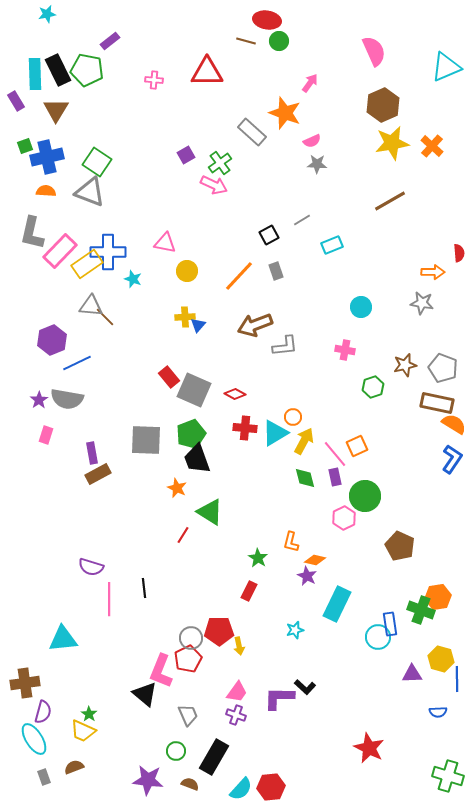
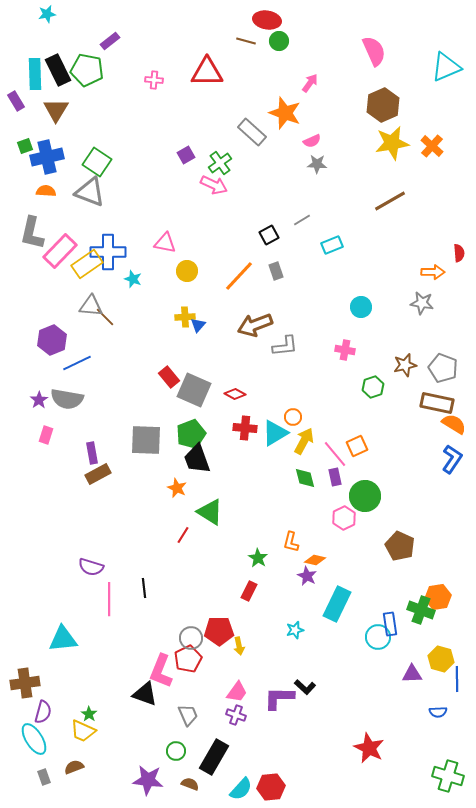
black triangle at (145, 694): rotated 20 degrees counterclockwise
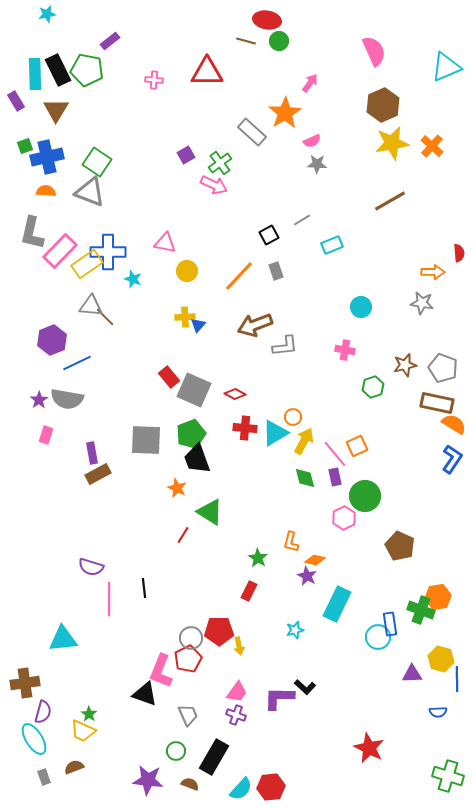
orange star at (285, 113): rotated 20 degrees clockwise
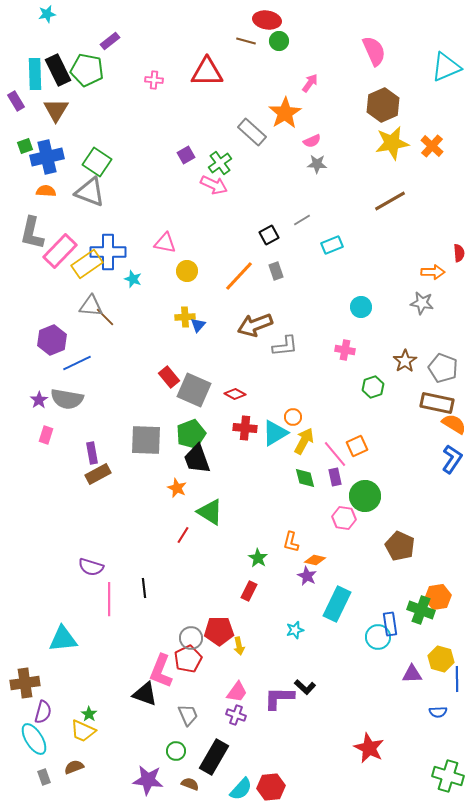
brown star at (405, 365): moved 4 px up; rotated 20 degrees counterclockwise
pink hexagon at (344, 518): rotated 25 degrees counterclockwise
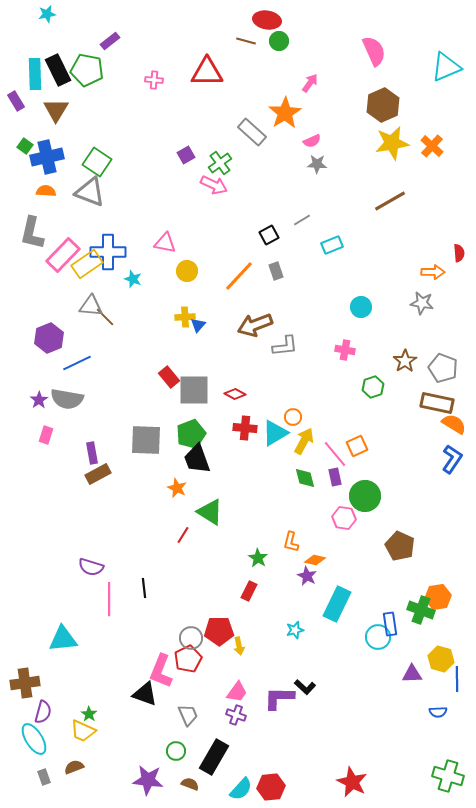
green square at (25, 146): rotated 35 degrees counterclockwise
pink rectangle at (60, 251): moved 3 px right, 4 px down
purple hexagon at (52, 340): moved 3 px left, 2 px up
gray square at (194, 390): rotated 24 degrees counterclockwise
red star at (369, 748): moved 17 px left, 34 px down
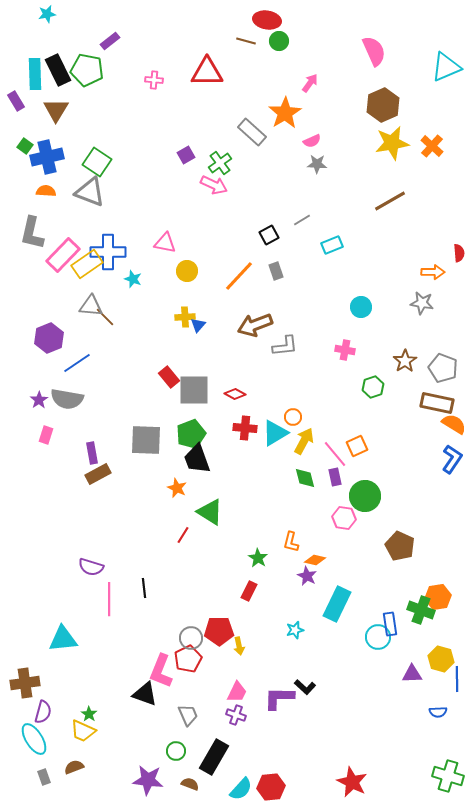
blue line at (77, 363): rotated 8 degrees counterclockwise
pink trapezoid at (237, 692): rotated 10 degrees counterclockwise
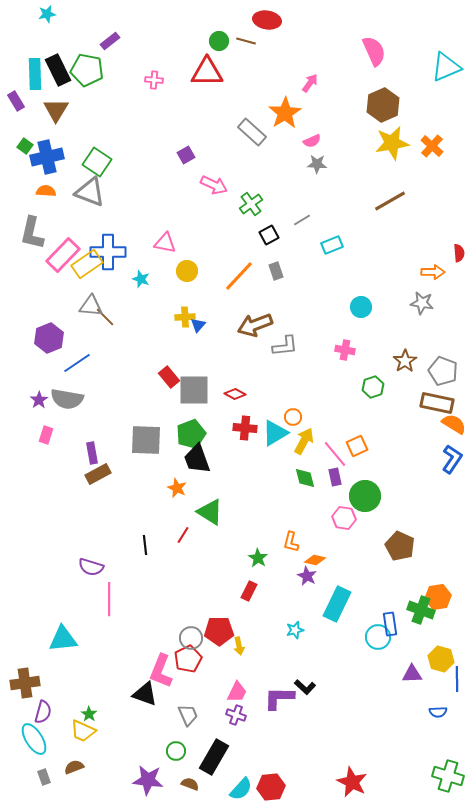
green circle at (279, 41): moved 60 px left
green cross at (220, 163): moved 31 px right, 41 px down
cyan star at (133, 279): moved 8 px right
gray pentagon at (443, 368): moved 3 px down
black line at (144, 588): moved 1 px right, 43 px up
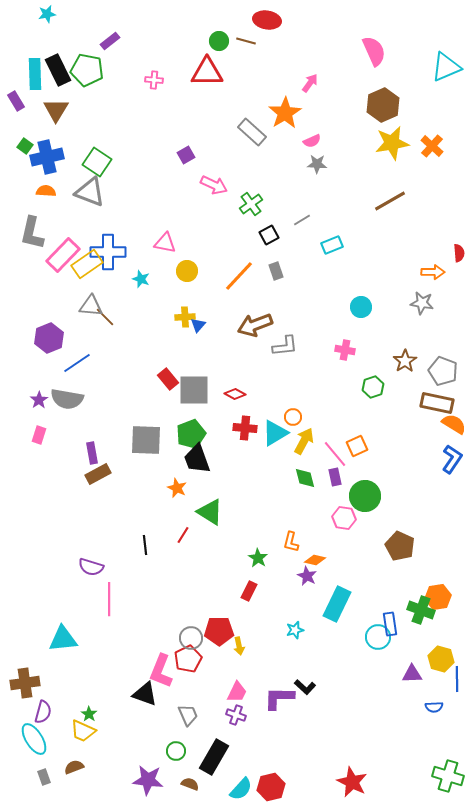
red rectangle at (169, 377): moved 1 px left, 2 px down
pink rectangle at (46, 435): moved 7 px left
blue semicircle at (438, 712): moved 4 px left, 5 px up
red hexagon at (271, 787): rotated 8 degrees counterclockwise
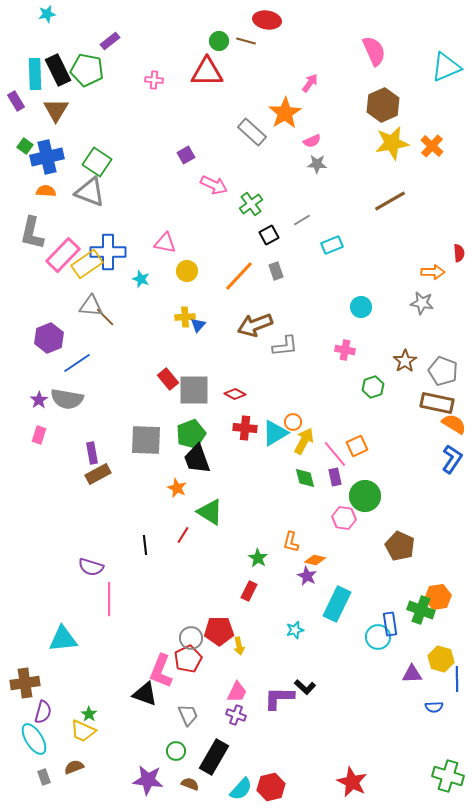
orange circle at (293, 417): moved 5 px down
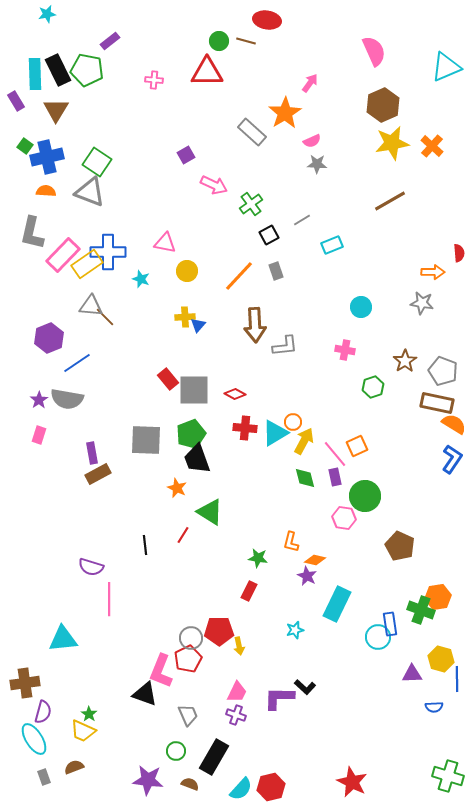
brown arrow at (255, 325): rotated 72 degrees counterclockwise
green star at (258, 558): rotated 24 degrees counterclockwise
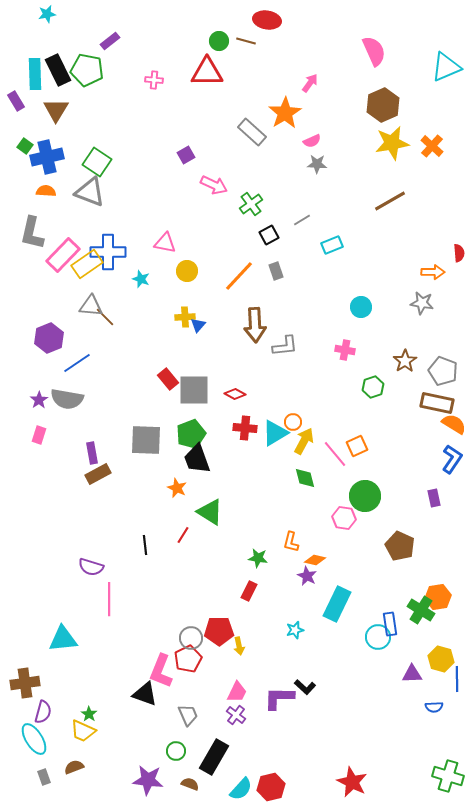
purple rectangle at (335, 477): moved 99 px right, 21 px down
green cross at (421, 610): rotated 12 degrees clockwise
purple cross at (236, 715): rotated 18 degrees clockwise
